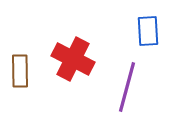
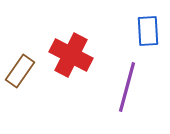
red cross: moved 2 px left, 4 px up
brown rectangle: rotated 36 degrees clockwise
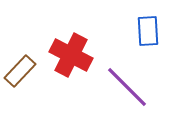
brown rectangle: rotated 8 degrees clockwise
purple line: rotated 60 degrees counterclockwise
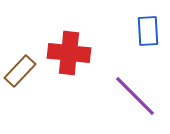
red cross: moved 2 px left, 2 px up; rotated 21 degrees counterclockwise
purple line: moved 8 px right, 9 px down
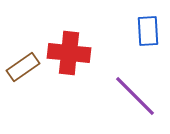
brown rectangle: moved 3 px right, 4 px up; rotated 12 degrees clockwise
